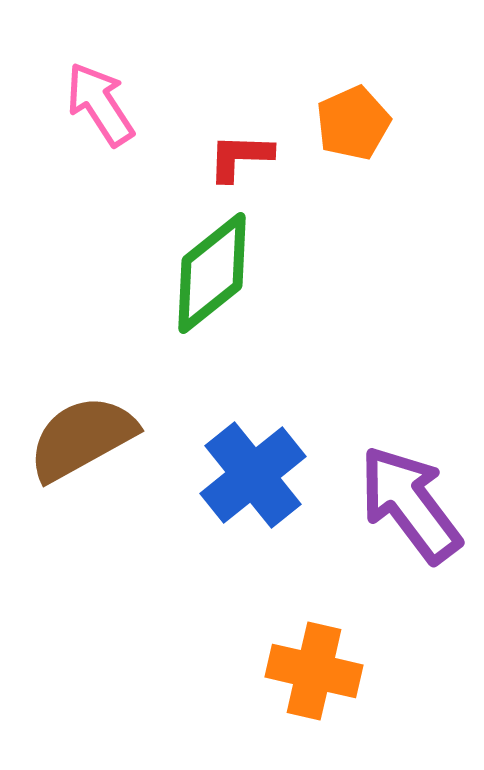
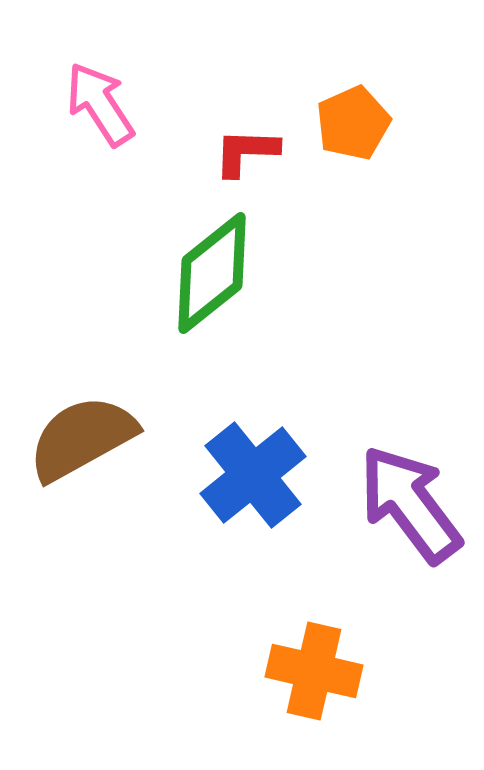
red L-shape: moved 6 px right, 5 px up
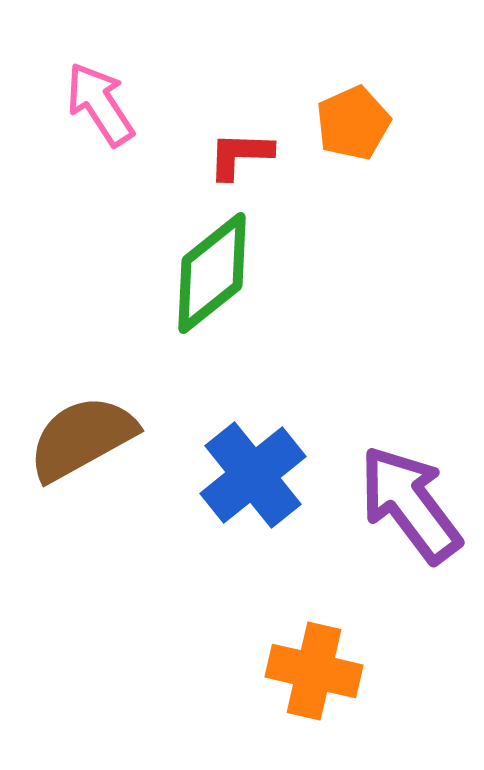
red L-shape: moved 6 px left, 3 px down
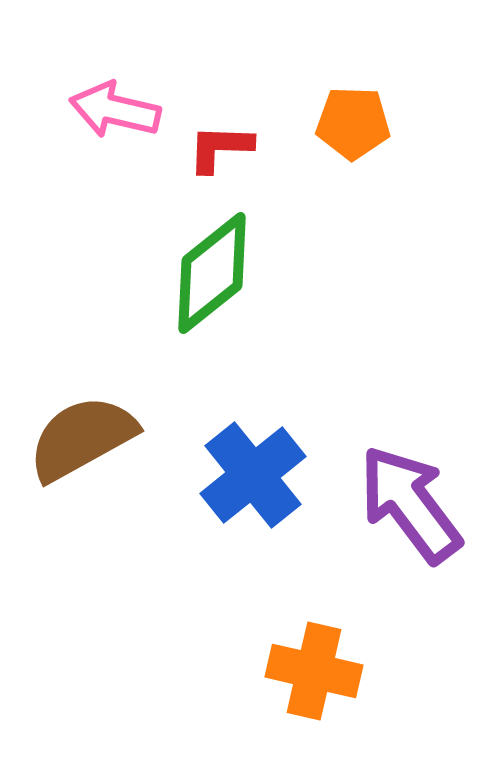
pink arrow: moved 15 px right, 6 px down; rotated 44 degrees counterclockwise
orange pentagon: rotated 26 degrees clockwise
red L-shape: moved 20 px left, 7 px up
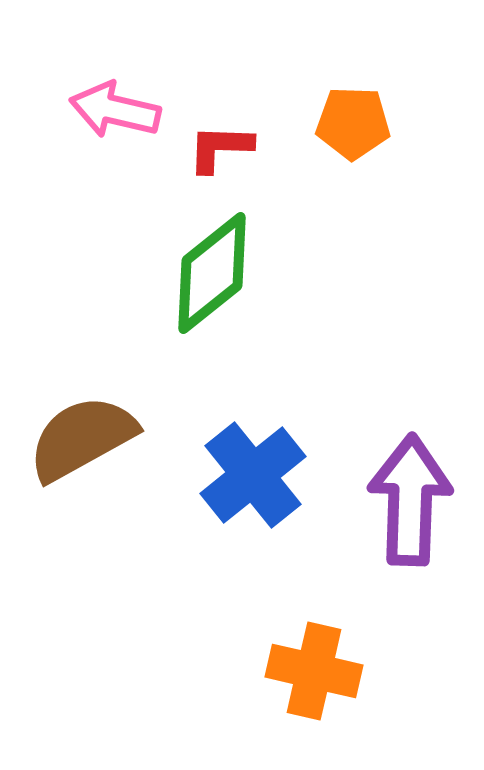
purple arrow: moved 4 px up; rotated 39 degrees clockwise
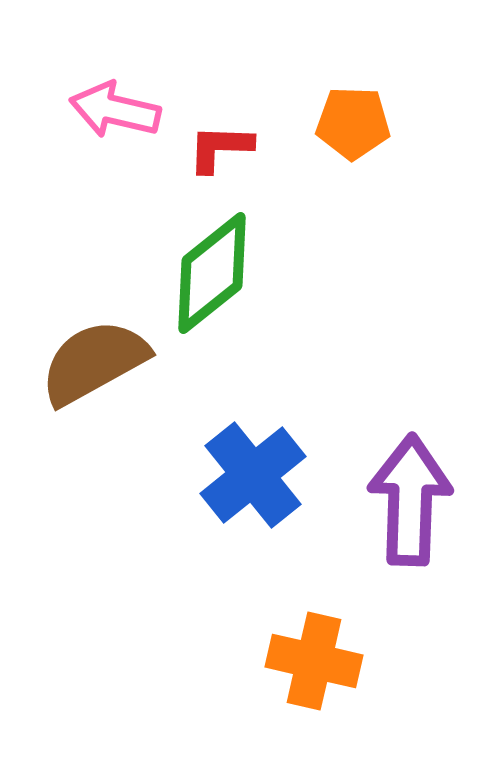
brown semicircle: moved 12 px right, 76 px up
orange cross: moved 10 px up
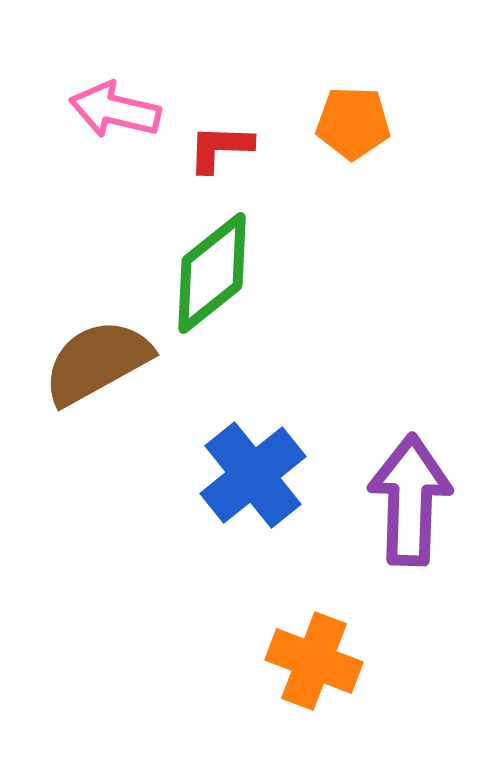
brown semicircle: moved 3 px right
orange cross: rotated 8 degrees clockwise
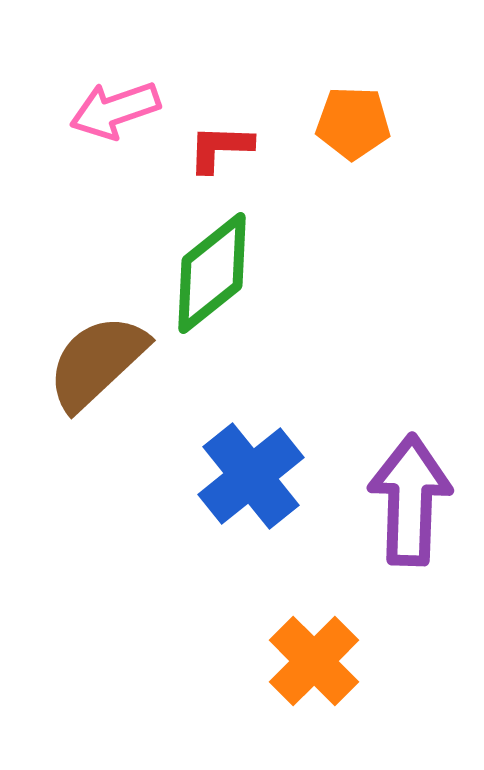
pink arrow: rotated 32 degrees counterclockwise
brown semicircle: rotated 14 degrees counterclockwise
blue cross: moved 2 px left, 1 px down
orange cross: rotated 24 degrees clockwise
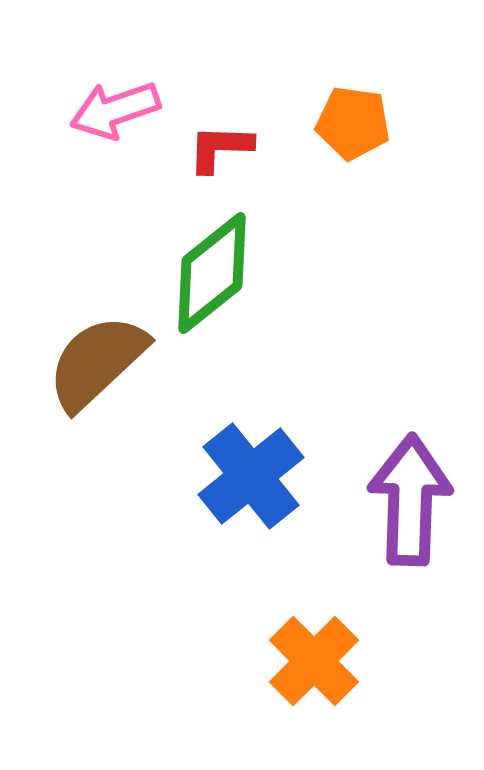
orange pentagon: rotated 6 degrees clockwise
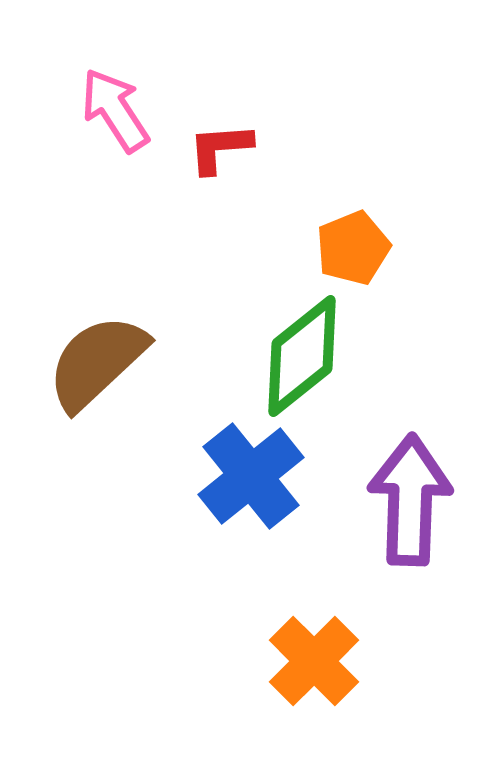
pink arrow: rotated 76 degrees clockwise
orange pentagon: moved 125 px down; rotated 30 degrees counterclockwise
red L-shape: rotated 6 degrees counterclockwise
green diamond: moved 90 px right, 83 px down
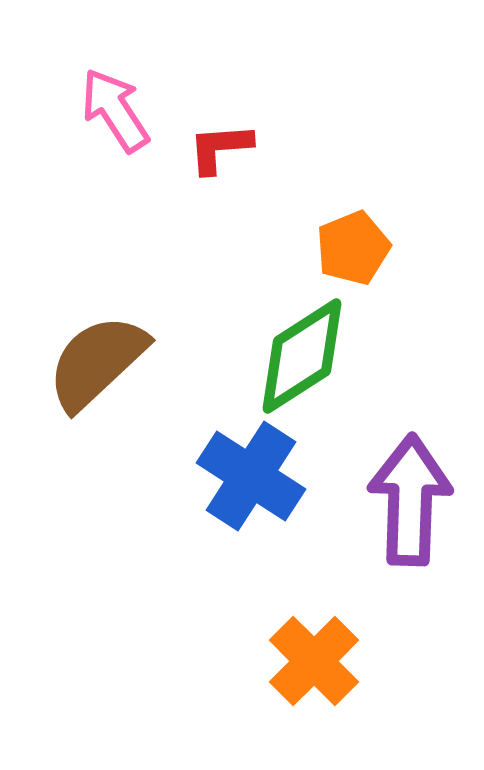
green diamond: rotated 6 degrees clockwise
blue cross: rotated 18 degrees counterclockwise
